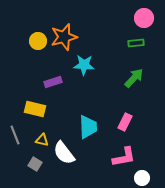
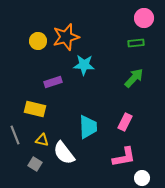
orange star: moved 2 px right
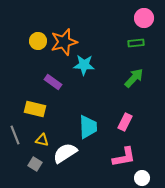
orange star: moved 2 px left, 5 px down
purple rectangle: rotated 54 degrees clockwise
white semicircle: moved 1 px right; rotated 95 degrees clockwise
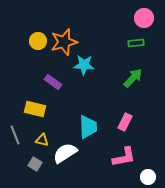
green arrow: moved 1 px left
white circle: moved 6 px right, 1 px up
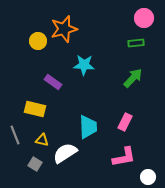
orange star: moved 13 px up
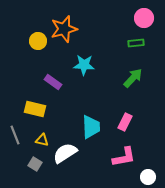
cyan trapezoid: moved 3 px right
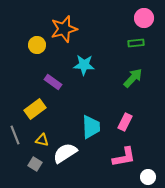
yellow circle: moved 1 px left, 4 px down
yellow rectangle: rotated 50 degrees counterclockwise
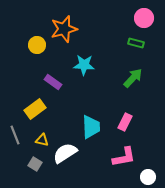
green rectangle: rotated 21 degrees clockwise
